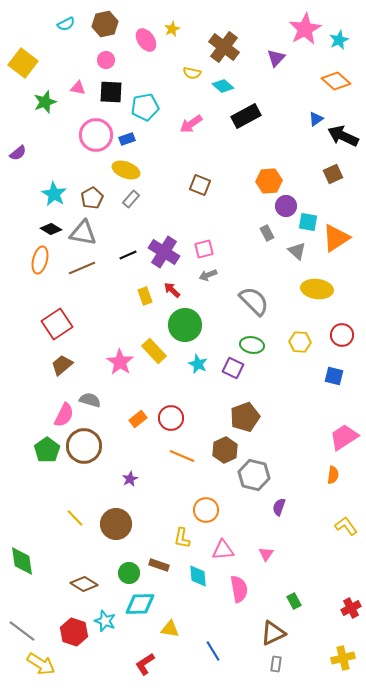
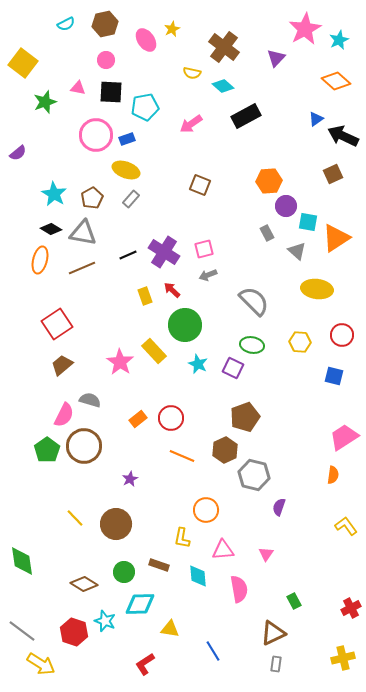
green circle at (129, 573): moved 5 px left, 1 px up
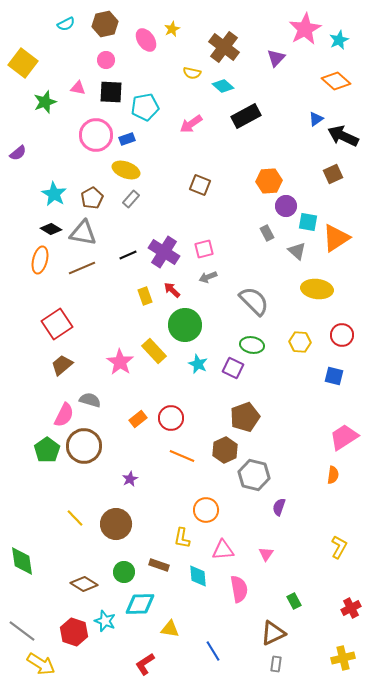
gray arrow at (208, 275): moved 2 px down
yellow L-shape at (346, 526): moved 7 px left, 21 px down; rotated 65 degrees clockwise
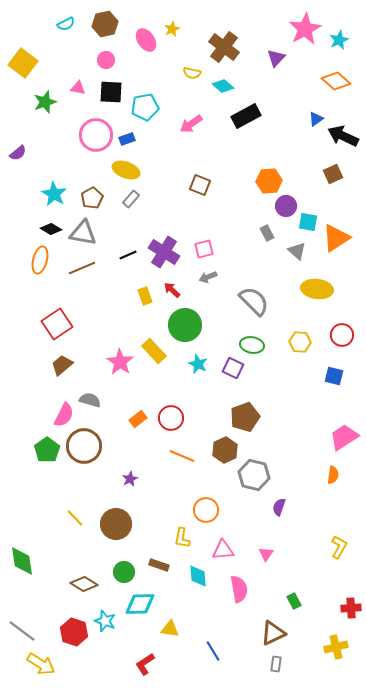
red cross at (351, 608): rotated 24 degrees clockwise
yellow cross at (343, 658): moved 7 px left, 11 px up
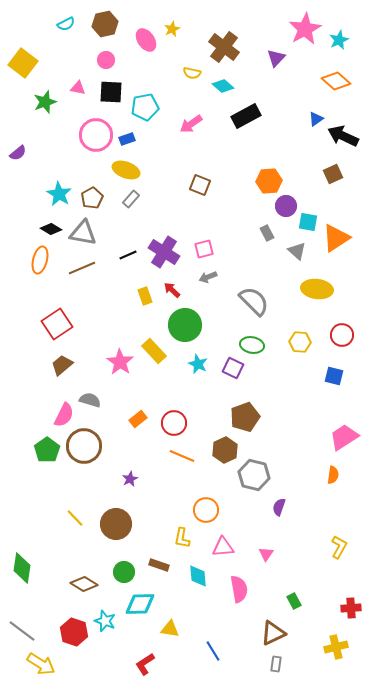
cyan star at (54, 194): moved 5 px right
red circle at (171, 418): moved 3 px right, 5 px down
pink triangle at (223, 550): moved 3 px up
green diamond at (22, 561): moved 7 px down; rotated 16 degrees clockwise
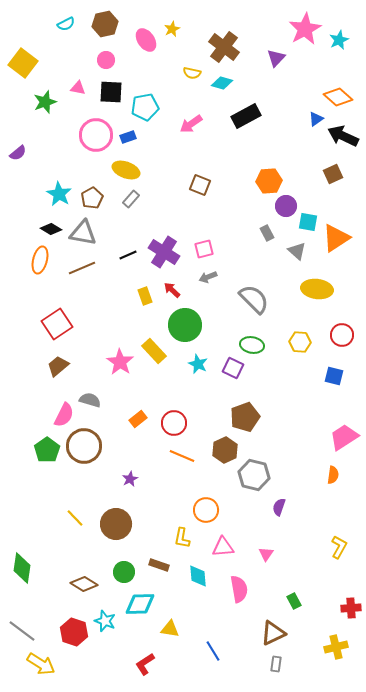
orange diamond at (336, 81): moved 2 px right, 16 px down
cyan diamond at (223, 86): moved 1 px left, 3 px up; rotated 25 degrees counterclockwise
blue rectangle at (127, 139): moved 1 px right, 2 px up
gray semicircle at (254, 301): moved 2 px up
brown trapezoid at (62, 365): moved 4 px left, 1 px down
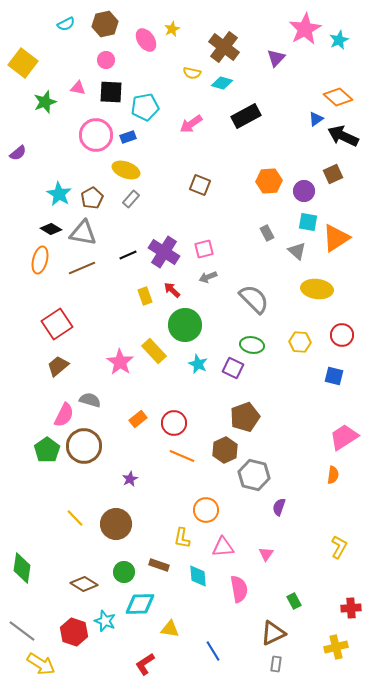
purple circle at (286, 206): moved 18 px right, 15 px up
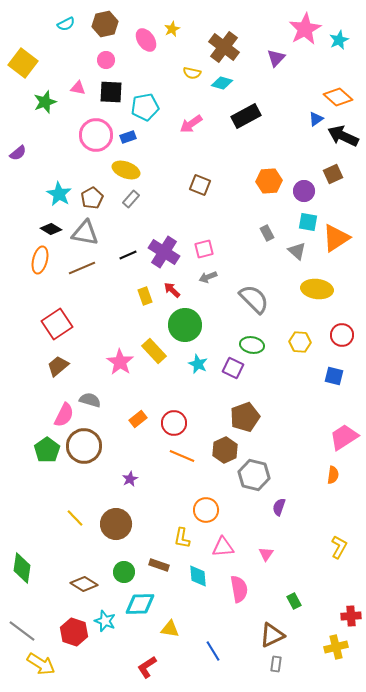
gray triangle at (83, 233): moved 2 px right
red cross at (351, 608): moved 8 px down
brown triangle at (273, 633): moved 1 px left, 2 px down
red L-shape at (145, 664): moved 2 px right, 3 px down
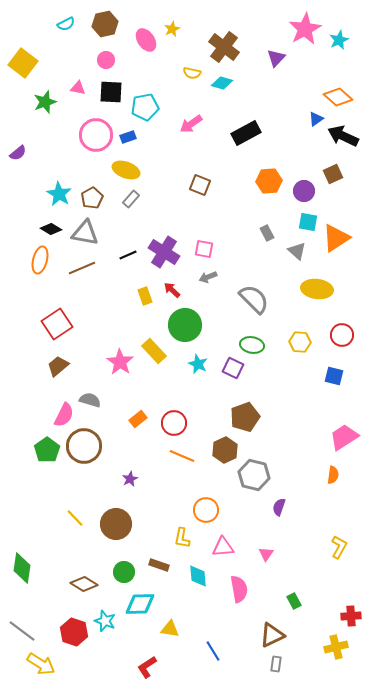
black rectangle at (246, 116): moved 17 px down
pink square at (204, 249): rotated 24 degrees clockwise
